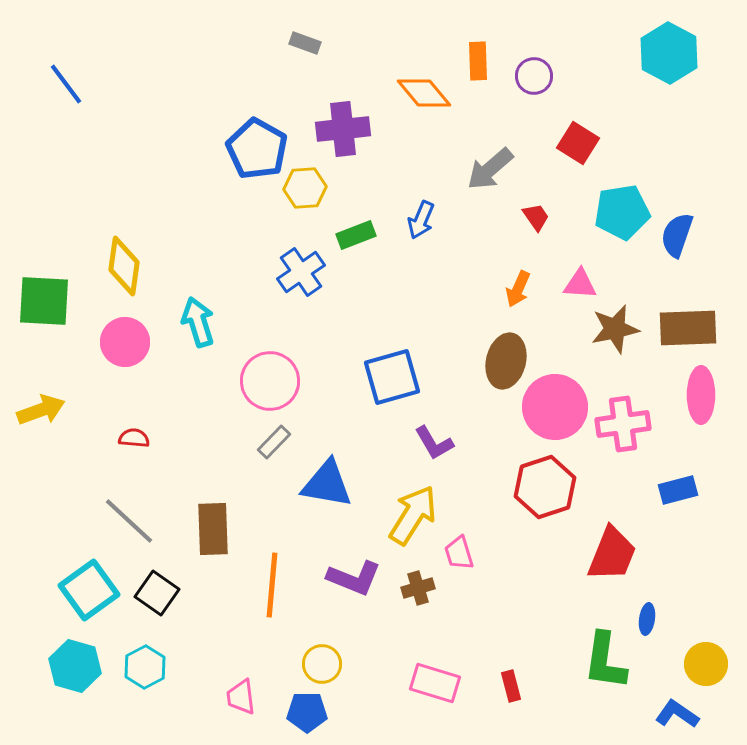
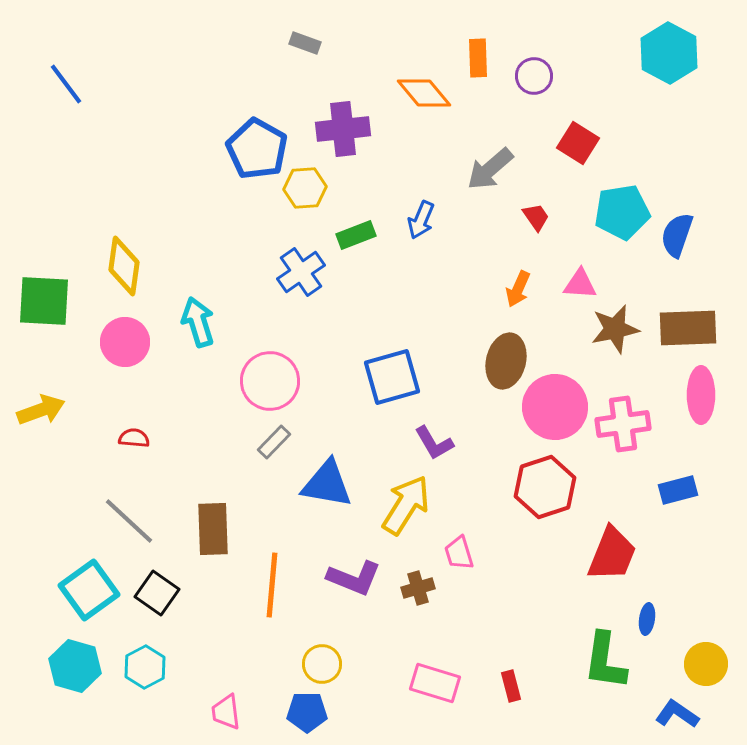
orange rectangle at (478, 61): moved 3 px up
yellow arrow at (413, 515): moved 7 px left, 10 px up
pink trapezoid at (241, 697): moved 15 px left, 15 px down
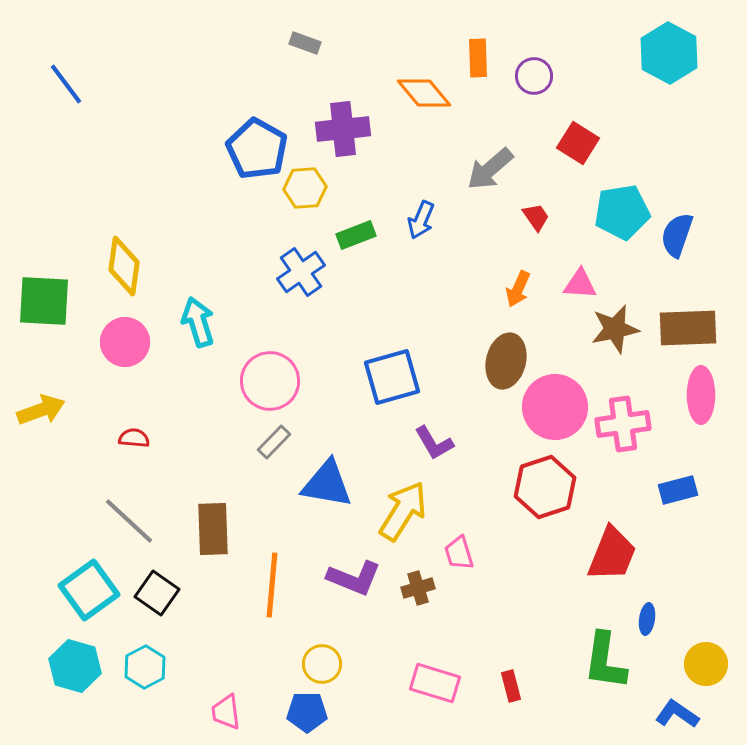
yellow arrow at (406, 505): moved 3 px left, 6 px down
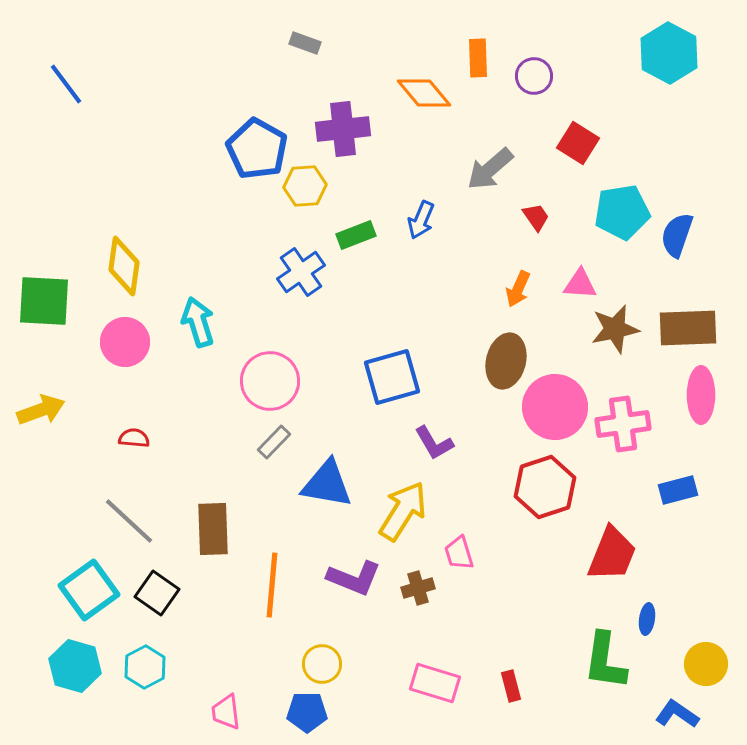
yellow hexagon at (305, 188): moved 2 px up
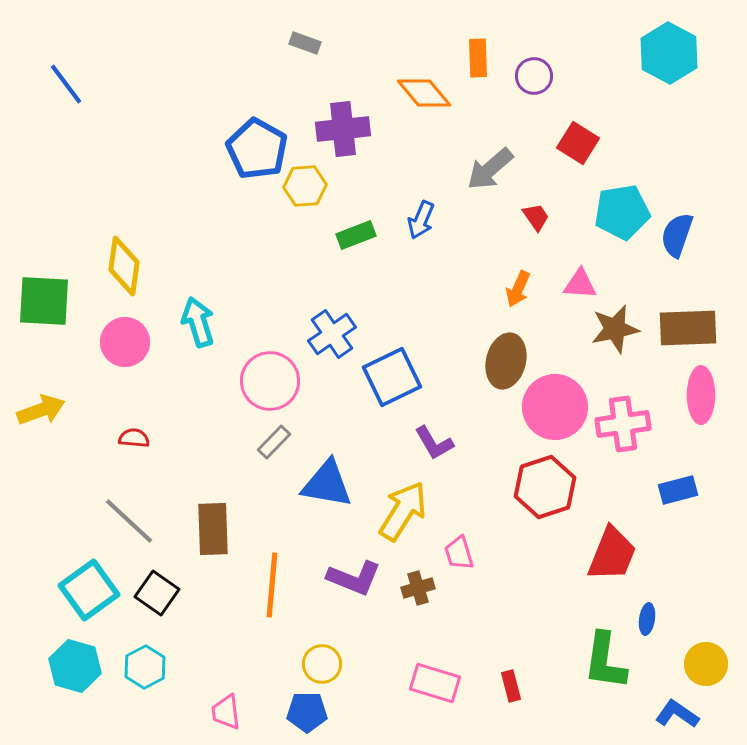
blue cross at (301, 272): moved 31 px right, 62 px down
blue square at (392, 377): rotated 10 degrees counterclockwise
